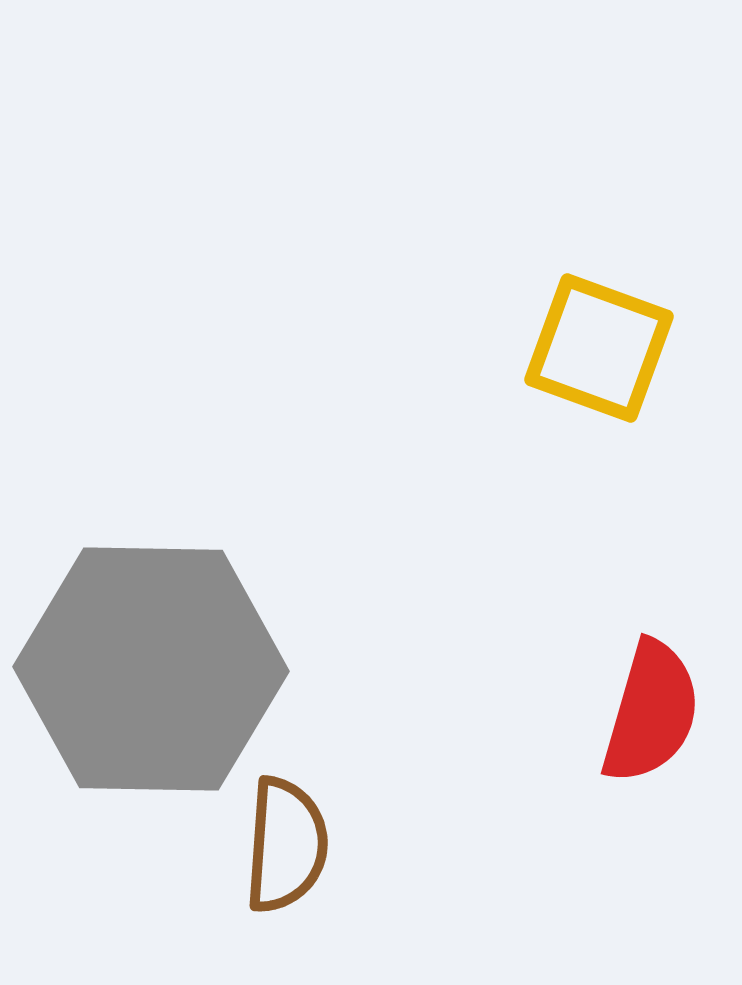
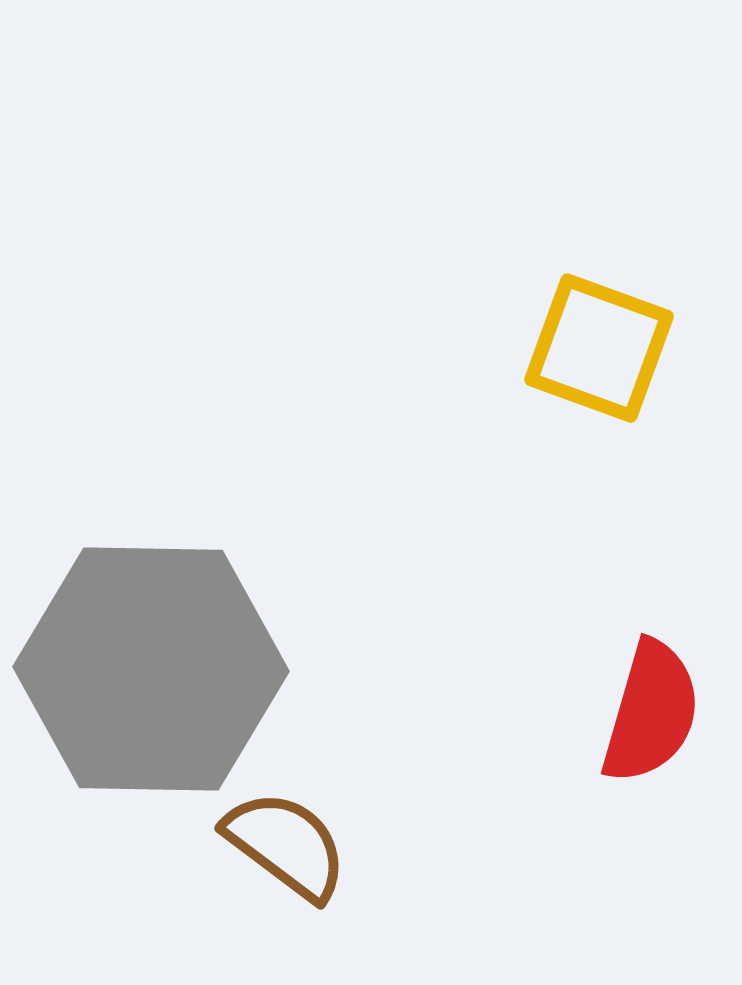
brown semicircle: rotated 57 degrees counterclockwise
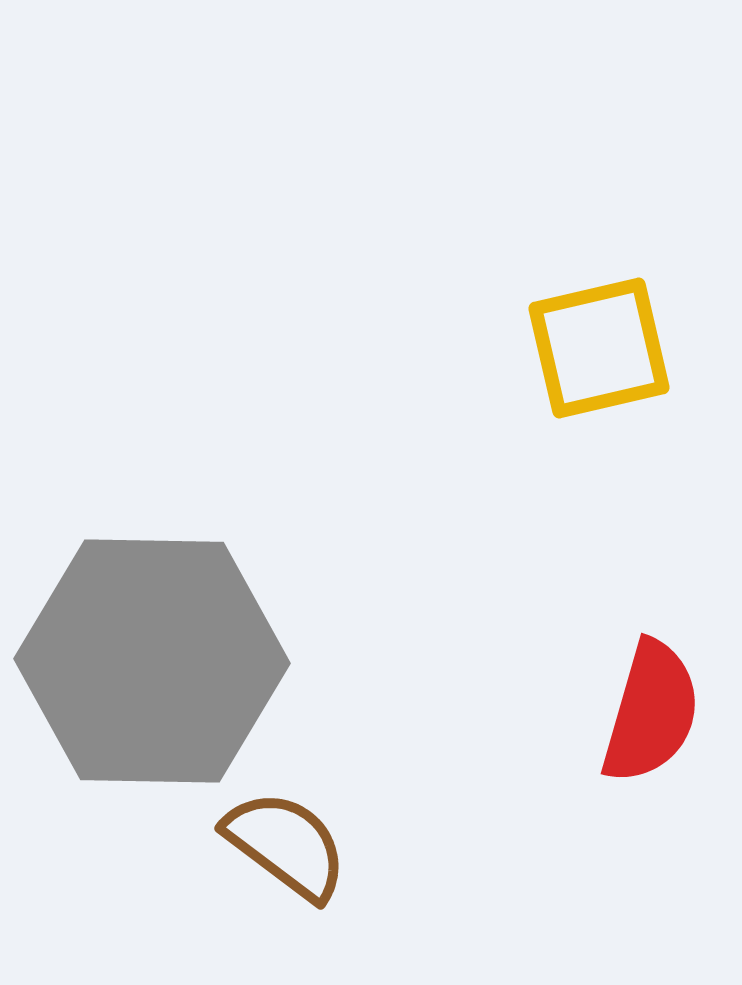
yellow square: rotated 33 degrees counterclockwise
gray hexagon: moved 1 px right, 8 px up
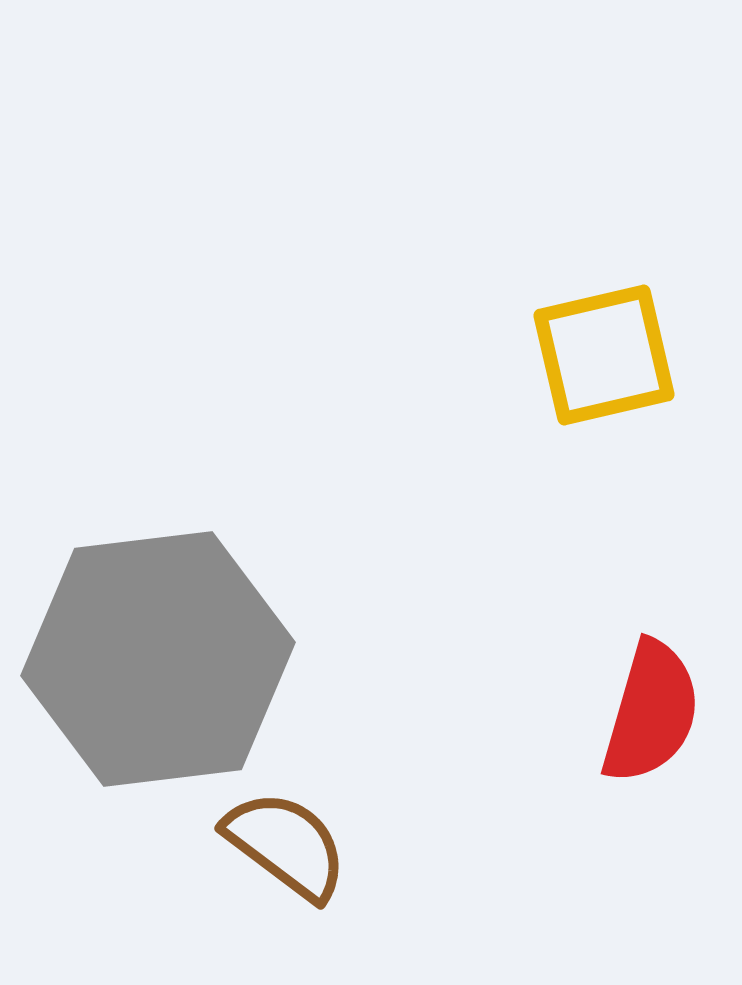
yellow square: moved 5 px right, 7 px down
gray hexagon: moved 6 px right, 2 px up; rotated 8 degrees counterclockwise
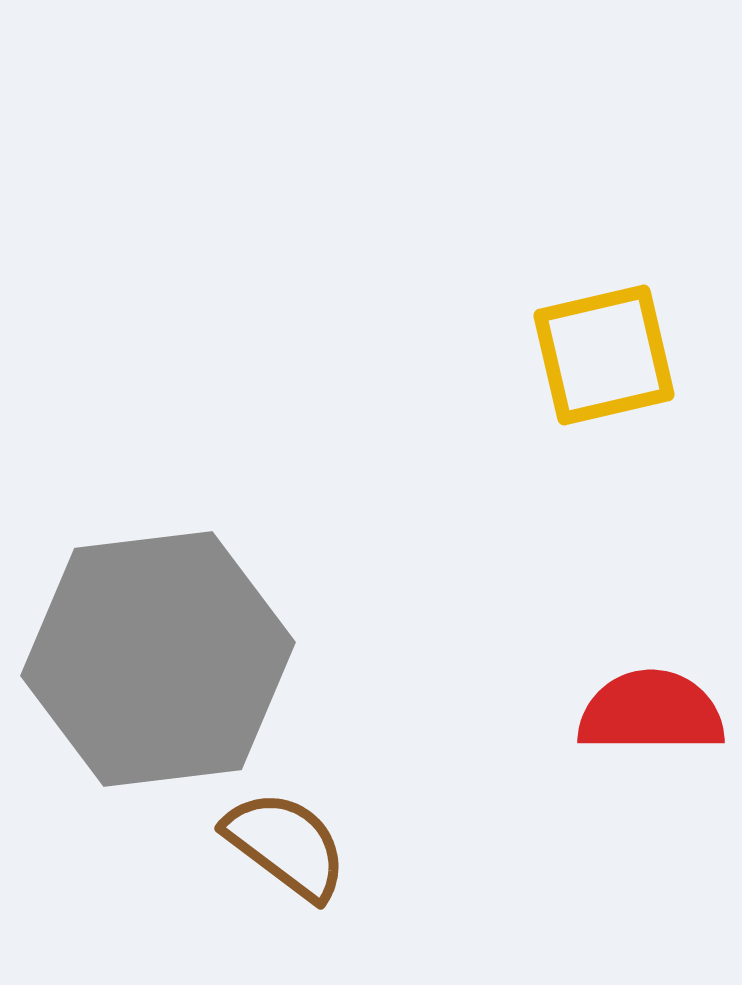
red semicircle: rotated 106 degrees counterclockwise
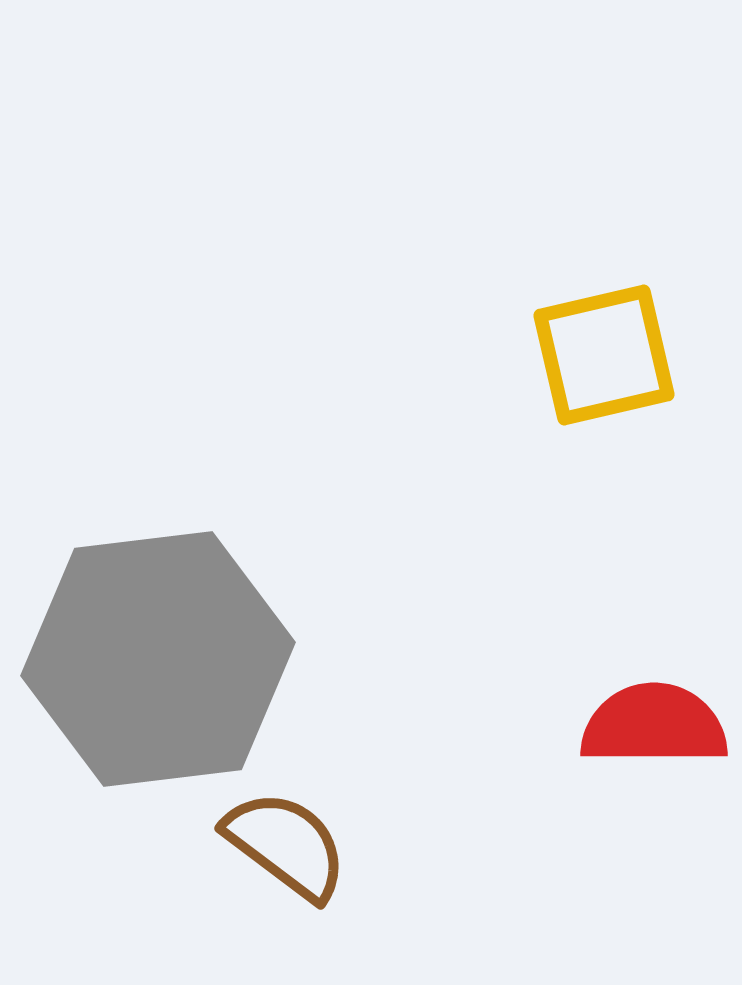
red semicircle: moved 3 px right, 13 px down
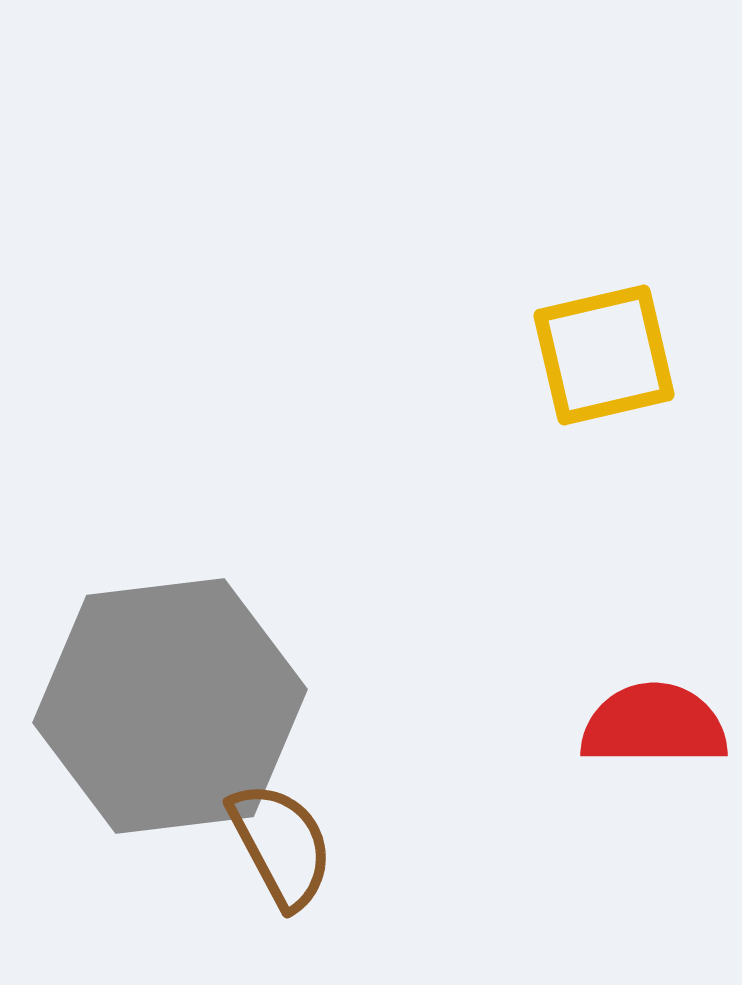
gray hexagon: moved 12 px right, 47 px down
brown semicircle: moved 5 px left; rotated 25 degrees clockwise
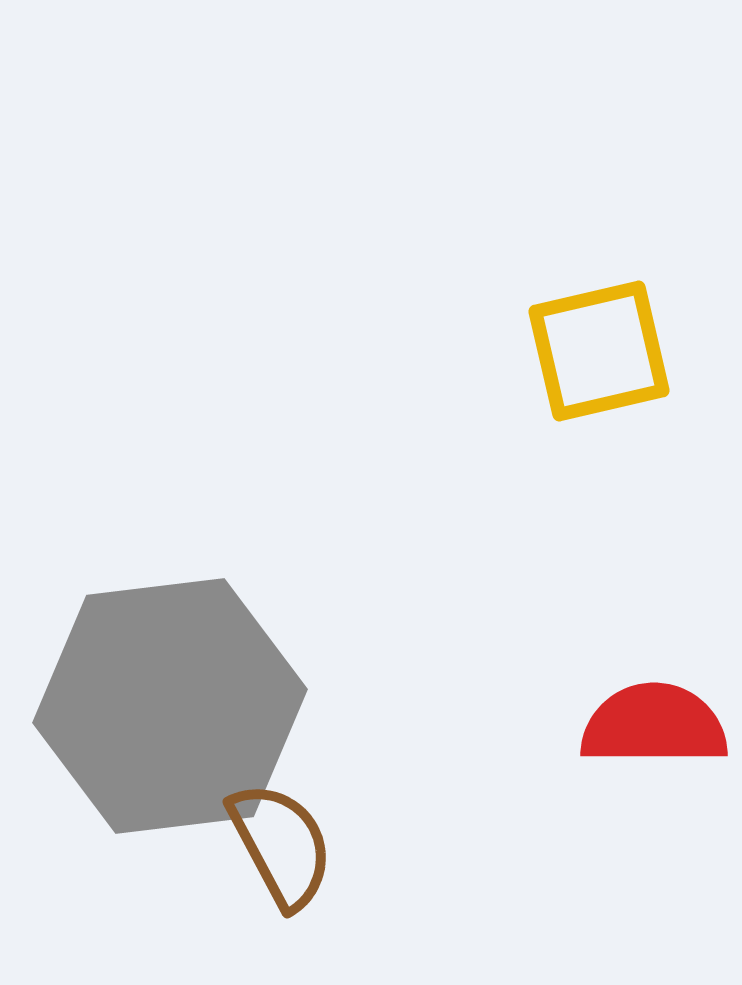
yellow square: moved 5 px left, 4 px up
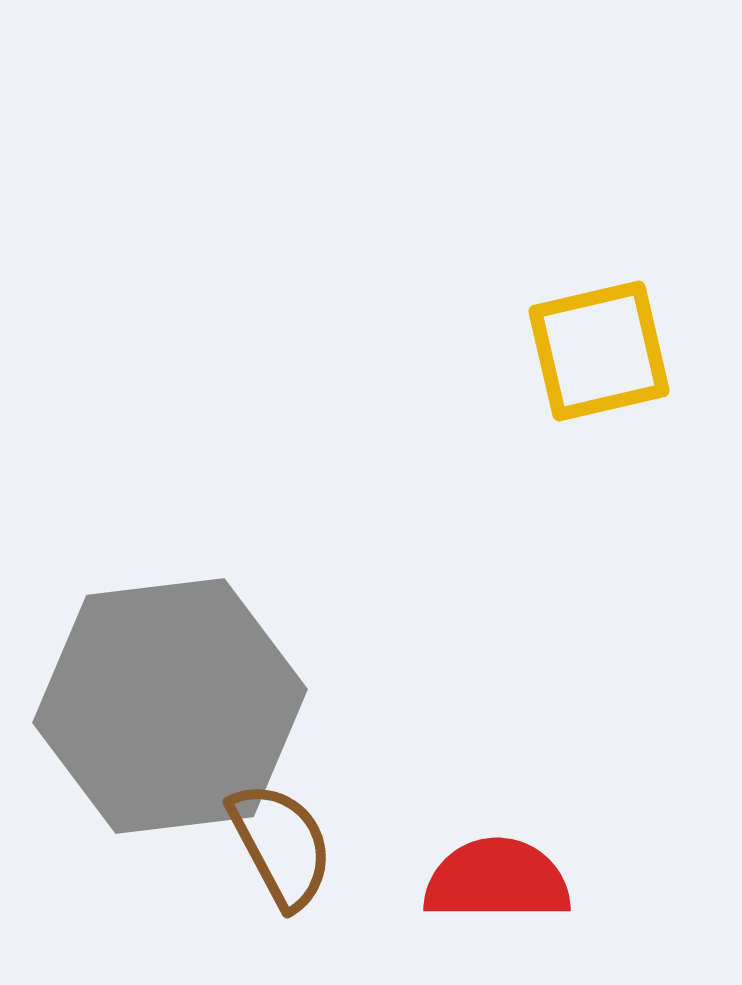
red semicircle: moved 157 px left, 155 px down
